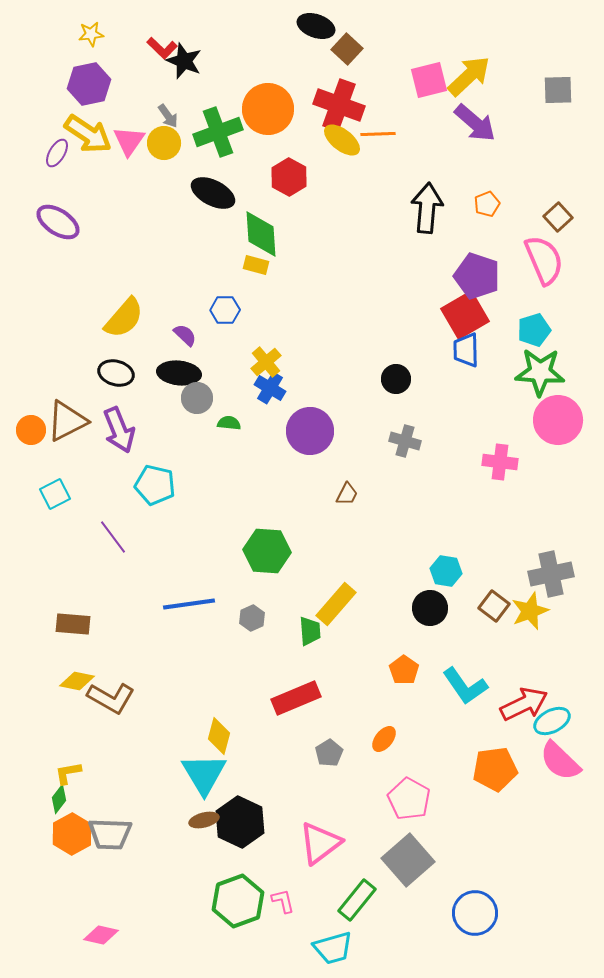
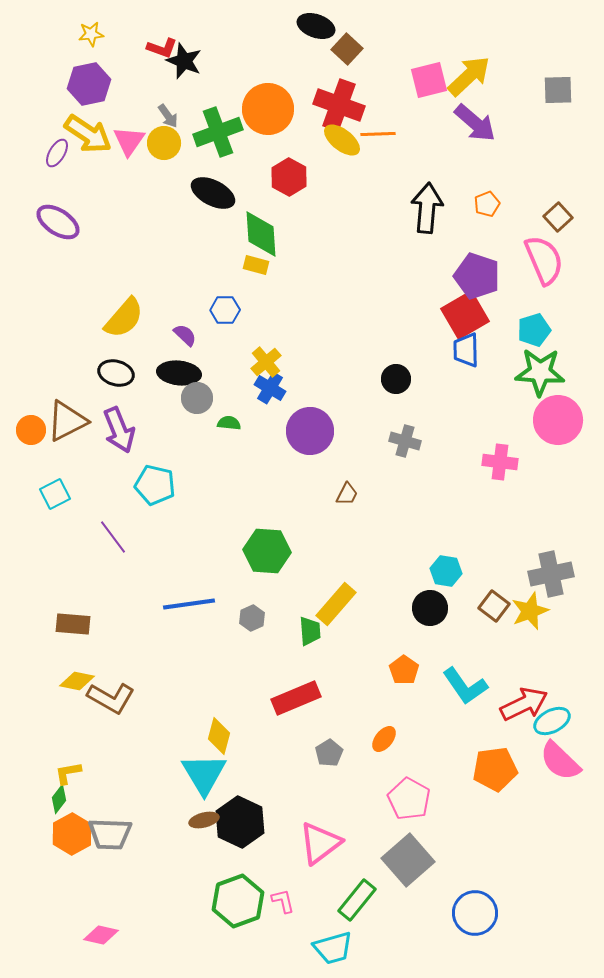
red L-shape at (162, 48): rotated 24 degrees counterclockwise
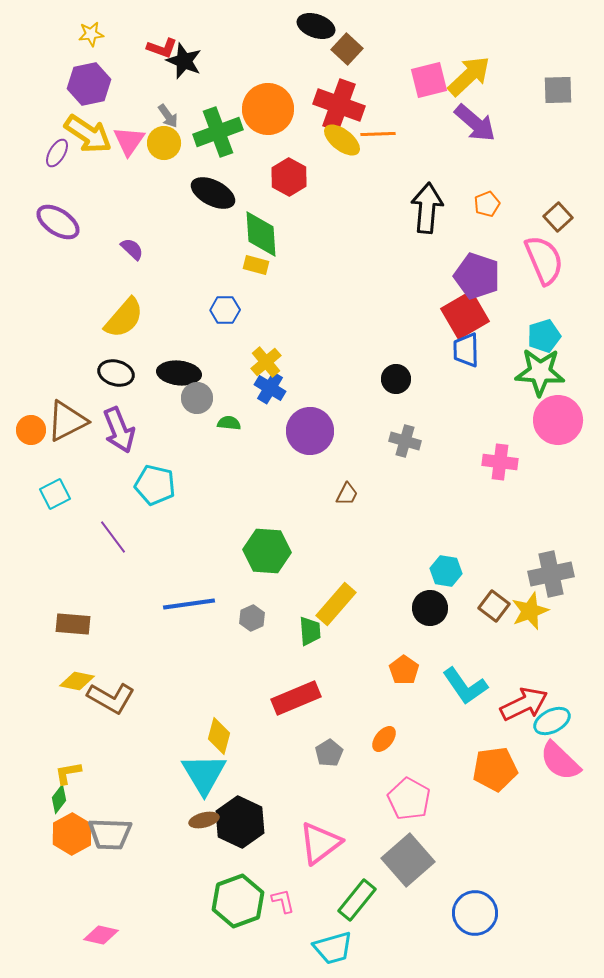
cyan pentagon at (534, 330): moved 10 px right, 6 px down
purple semicircle at (185, 335): moved 53 px left, 86 px up
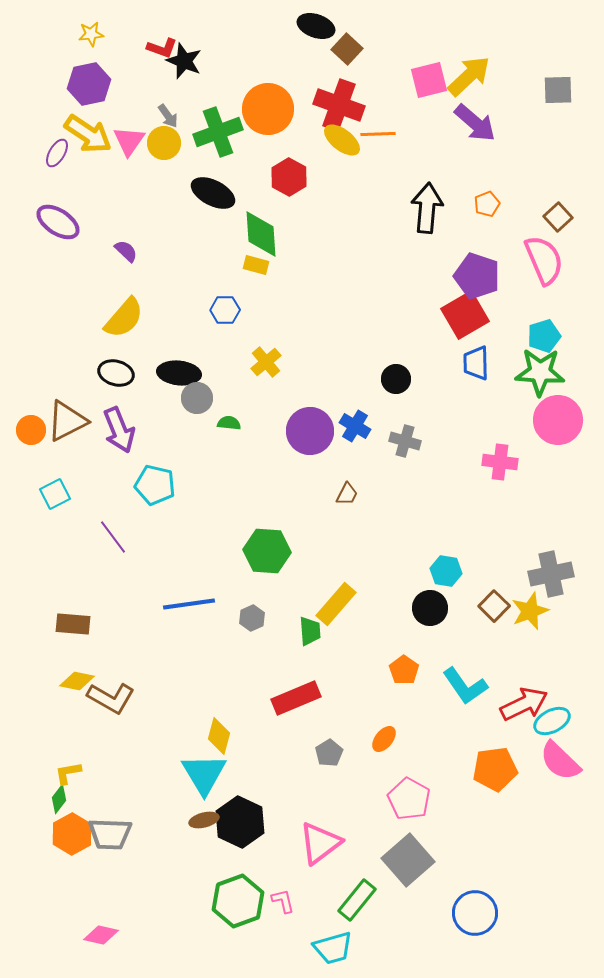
purple semicircle at (132, 249): moved 6 px left, 2 px down
blue trapezoid at (466, 350): moved 10 px right, 13 px down
blue cross at (270, 388): moved 85 px right, 38 px down
brown square at (494, 606): rotated 8 degrees clockwise
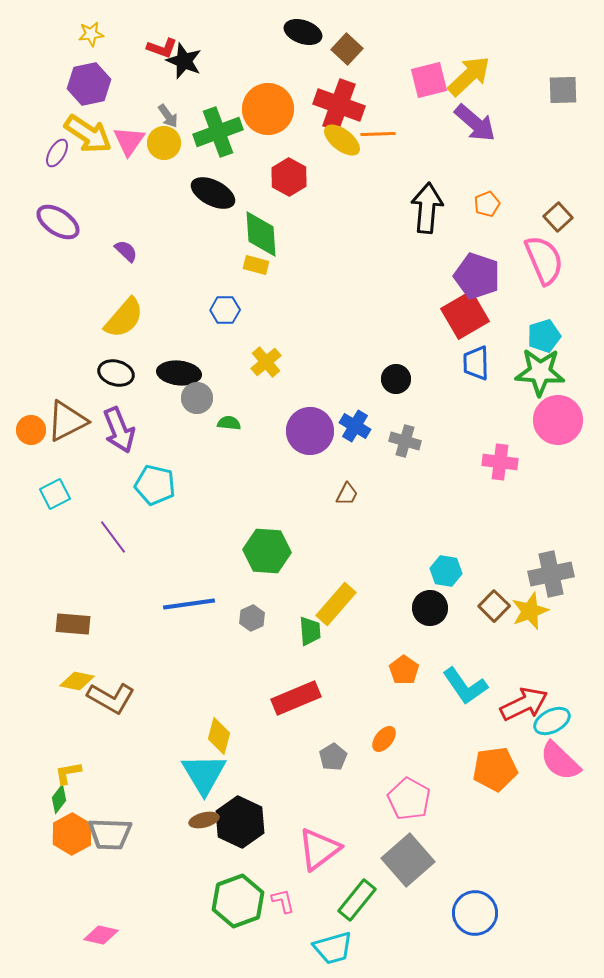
black ellipse at (316, 26): moved 13 px left, 6 px down
gray square at (558, 90): moved 5 px right
gray pentagon at (329, 753): moved 4 px right, 4 px down
pink triangle at (320, 843): moved 1 px left, 6 px down
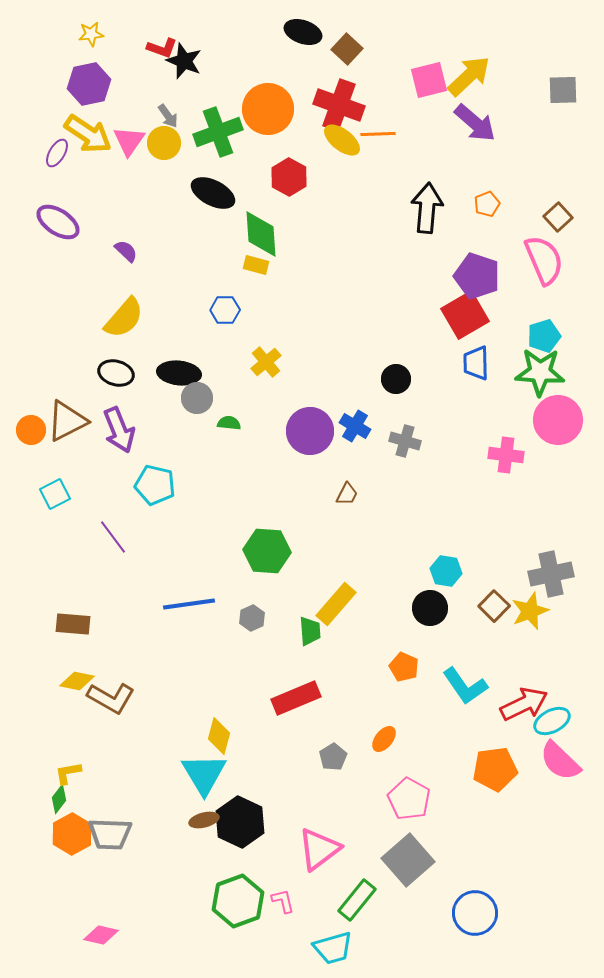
pink cross at (500, 462): moved 6 px right, 7 px up
orange pentagon at (404, 670): moved 3 px up; rotated 12 degrees counterclockwise
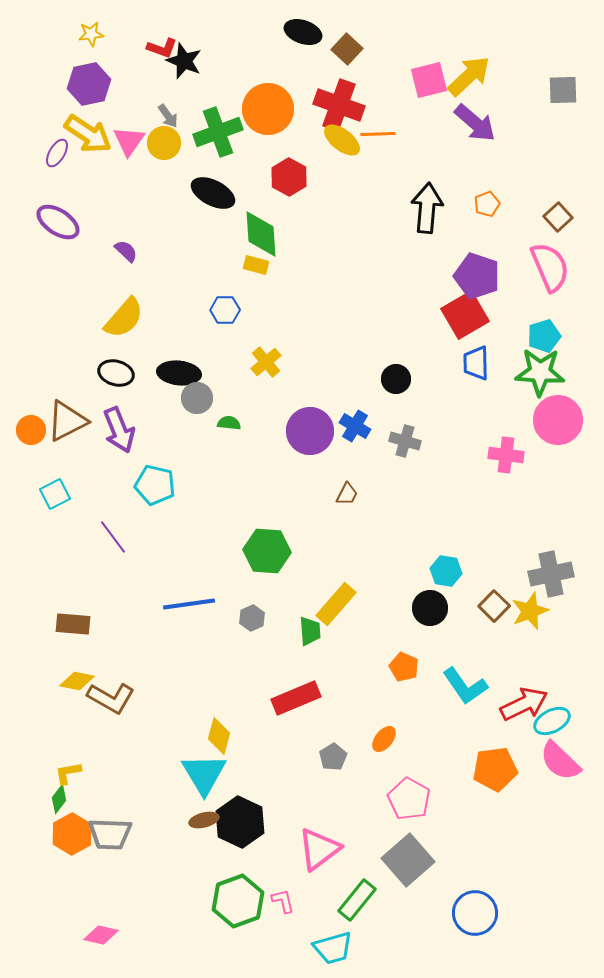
pink semicircle at (544, 260): moved 6 px right, 7 px down
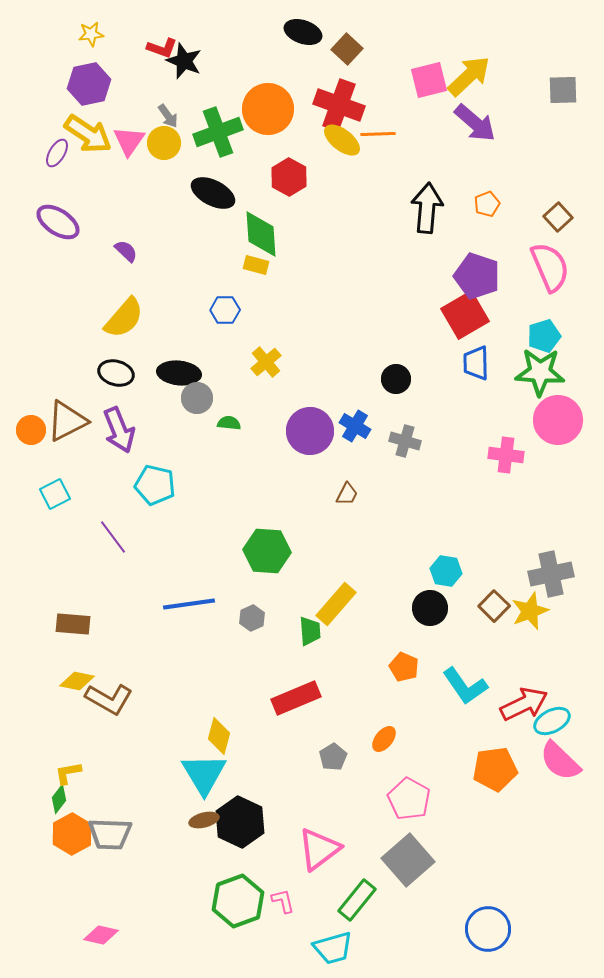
brown L-shape at (111, 698): moved 2 px left, 1 px down
blue circle at (475, 913): moved 13 px right, 16 px down
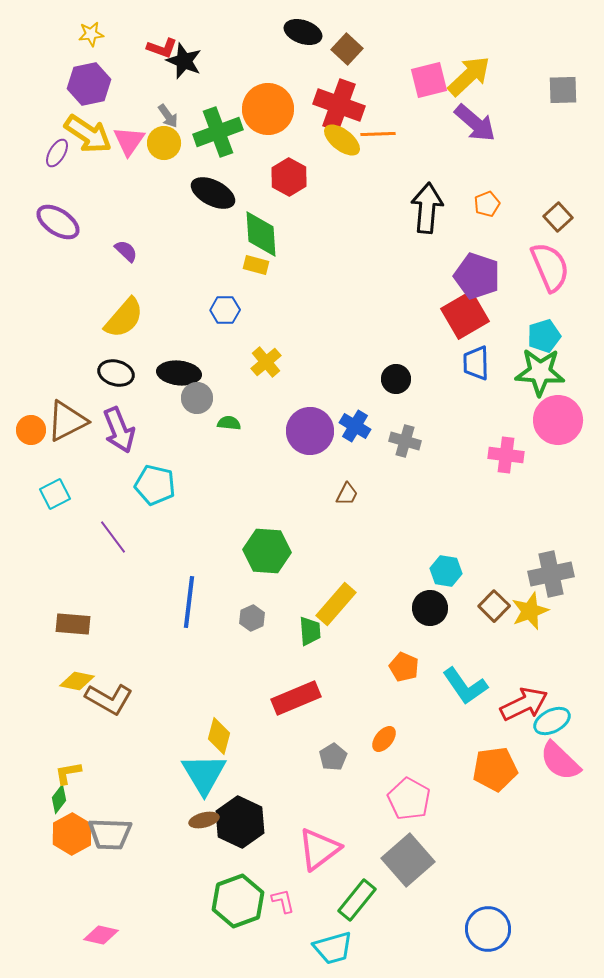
blue line at (189, 604): moved 2 px up; rotated 75 degrees counterclockwise
